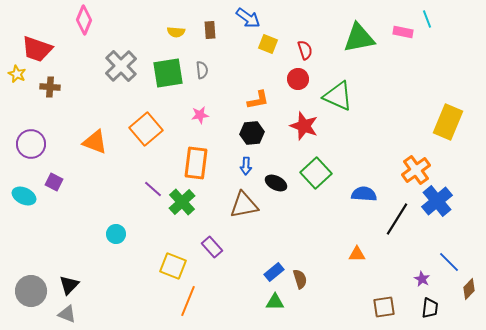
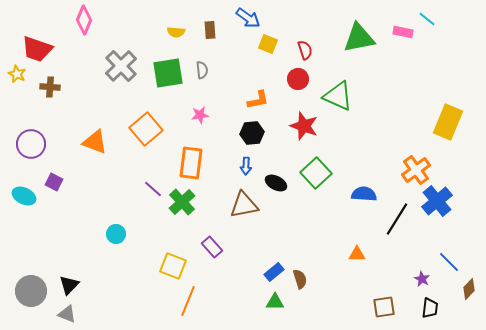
cyan line at (427, 19): rotated 30 degrees counterclockwise
orange rectangle at (196, 163): moved 5 px left
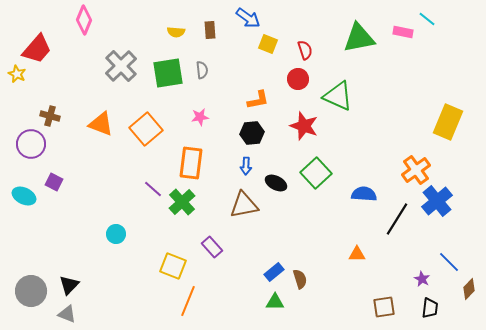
red trapezoid at (37, 49): rotated 68 degrees counterclockwise
brown cross at (50, 87): moved 29 px down; rotated 12 degrees clockwise
pink star at (200, 115): moved 2 px down
orange triangle at (95, 142): moved 6 px right, 18 px up
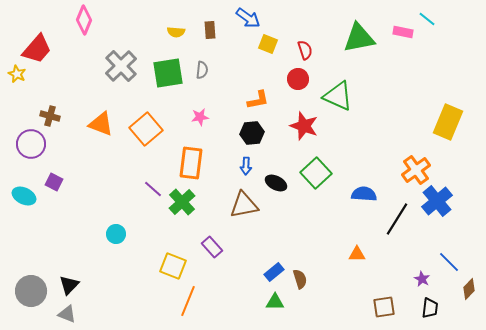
gray semicircle at (202, 70): rotated 12 degrees clockwise
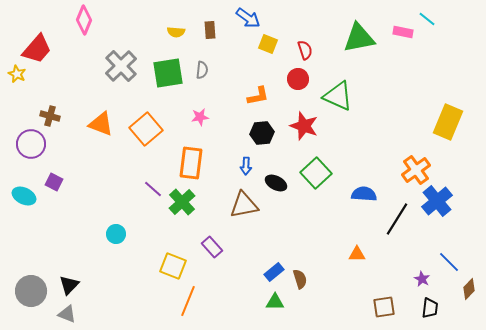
orange L-shape at (258, 100): moved 4 px up
black hexagon at (252, 133): moved 10 px right
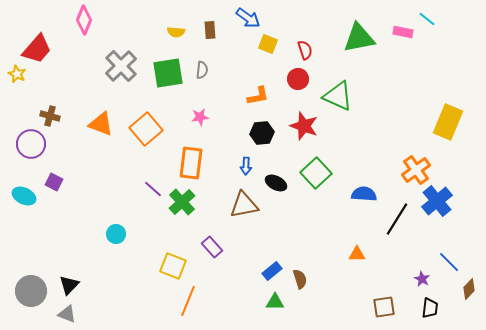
blue rectangle at (274, 272): moved 2 px left, 1 px up
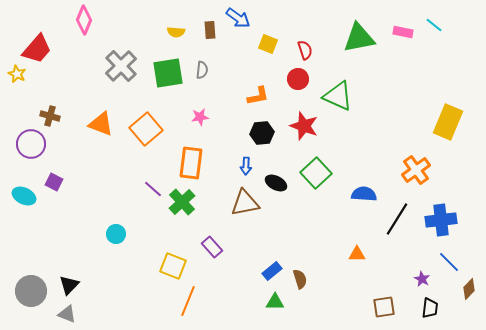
blue arrow at (248, 18): moved 10 px left
cyan line at (427, 19): moved 7 px right, 6 px down
blue cross at (437, 201): moved 4 px right, 19 px down; rotated 32 degrees clockwise
brown triangle at (244, 205): moved 1 px right, 2 px up
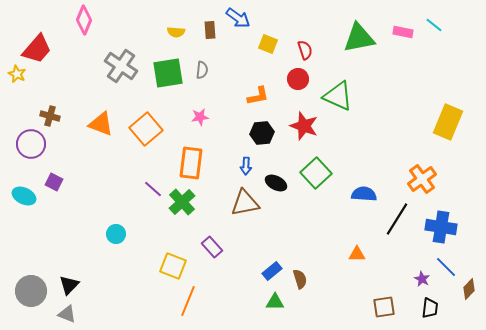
gray cross at (121, 66): rotated 12 degrees counterclockwise
orange cross at (416, 170): moved 6 px right, 9 px down
blue cross at (441, 220): moved 7 px down; rotated 16 degrees clockwise
blue line at (449, 262): moved 3 px left, 5 px down
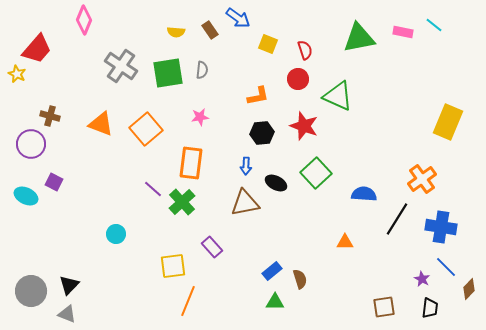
brown rectangle at (210, 30): rotated 30 degrees counterclockwise
cyan ellipse at (24, 196): moved 2 px right
orange triangle at (357, 254): moved 12 px left, 12 px up
yellow square at (173, 266): rotated 28 degrees counterclockwise
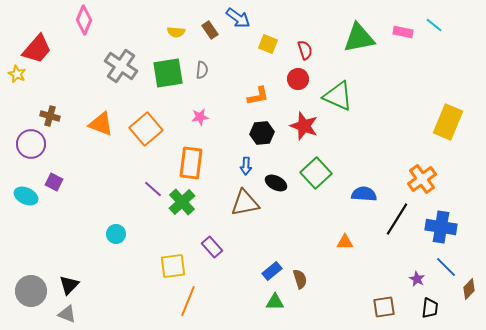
purple star at (422, 279): moved 5 px left
